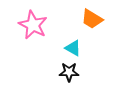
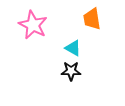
orange trapezoid: rotated 50 degrees clockwise
black star: moved 2 px right, 1 px up
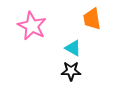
pink star: moved 1 px left, 1 px down
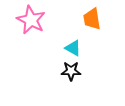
pink star: moved 1 px left, 6 px up
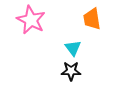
cyan triangle: rotated 24 degrees clockwise
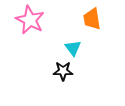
pink star: moved 1 px left
black star: moved 8 px left
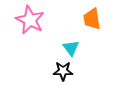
cyan triangle: moved 2 px left
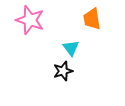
pink star: rotated 8 degrees counterclockwise
black star: rotated 18 degrees counterclockwise
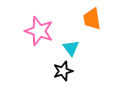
pink star: moved 9 px right, 11 px down
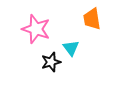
pink star: moved 3 px left, 2 px up
black star: moved 12 px left, 9 px up
